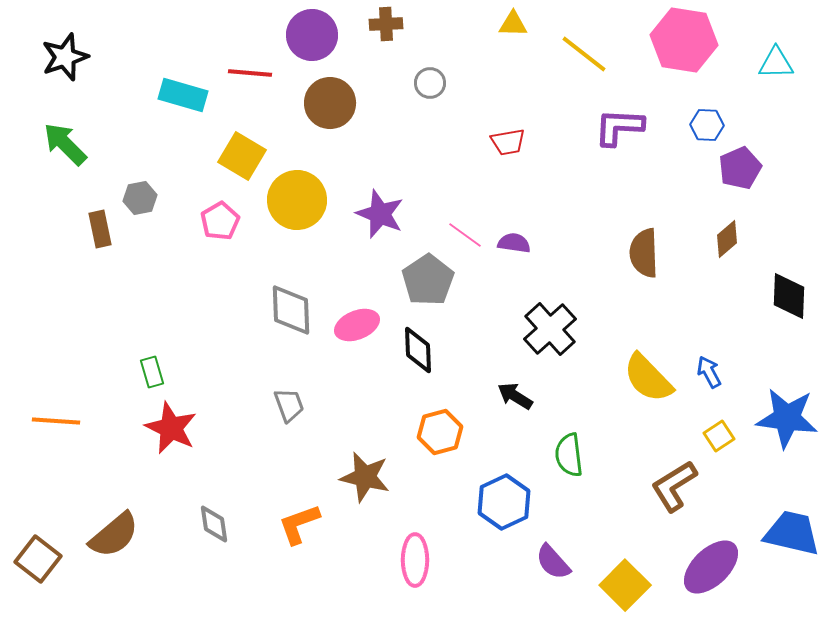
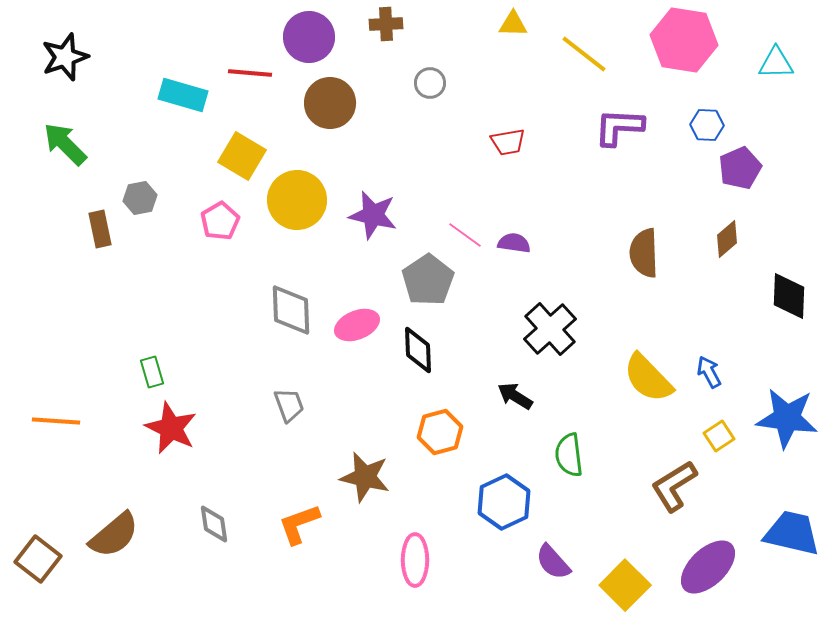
purple circle at (312, 35): moved 3 px left, 2 px down
purple star at (380, 214): moved 7 px left, 1 px down; rotated 9 degrees counterclockwise
purple ellipse at (711, 567): moved 3 px left
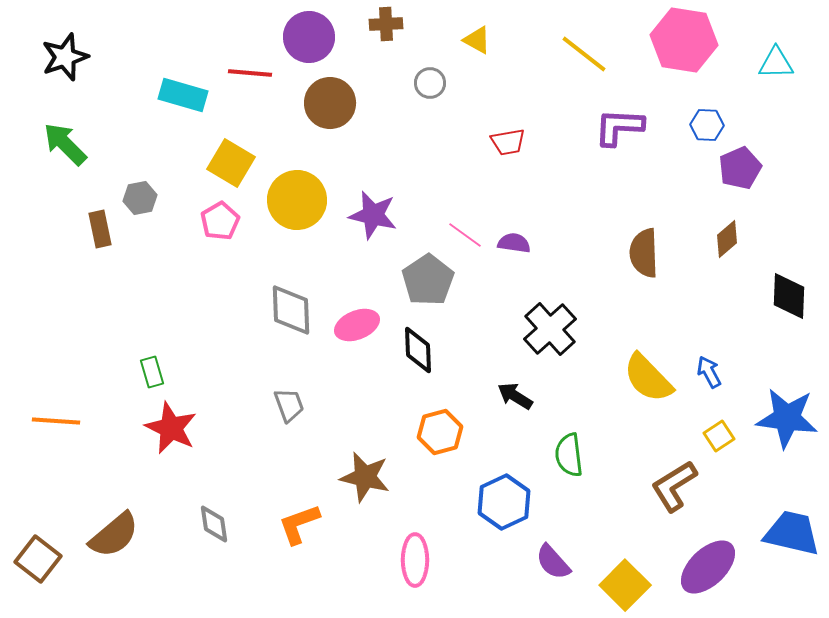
yellow triangle at (513, 24): moved 36 px left, 16 px down; rotated 28 degrees clockwise
yellow square at (242, 156): moved 11 px left, 7 px down
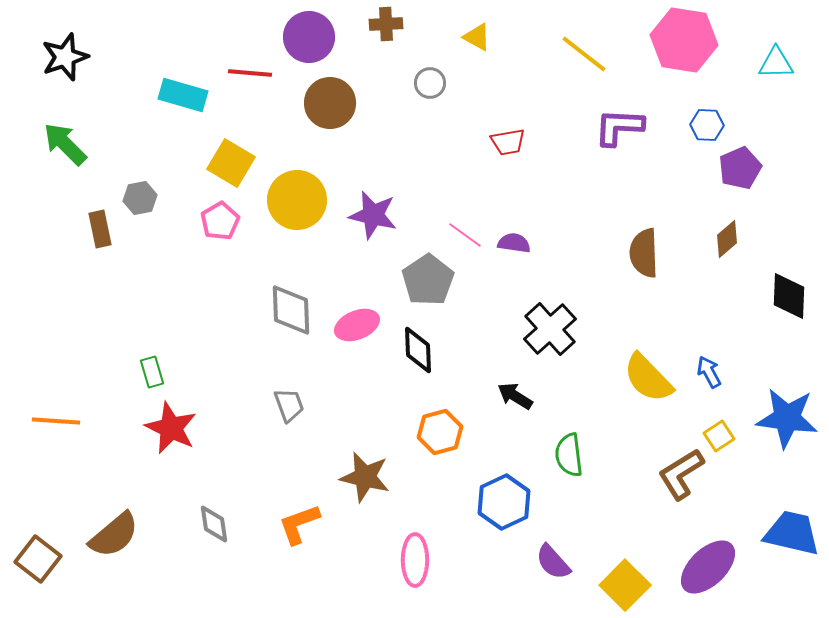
yellow triangle at (477, 40): moved 3 px up
brown L-shape at (674, 486): moved 7 px right, 12 px up
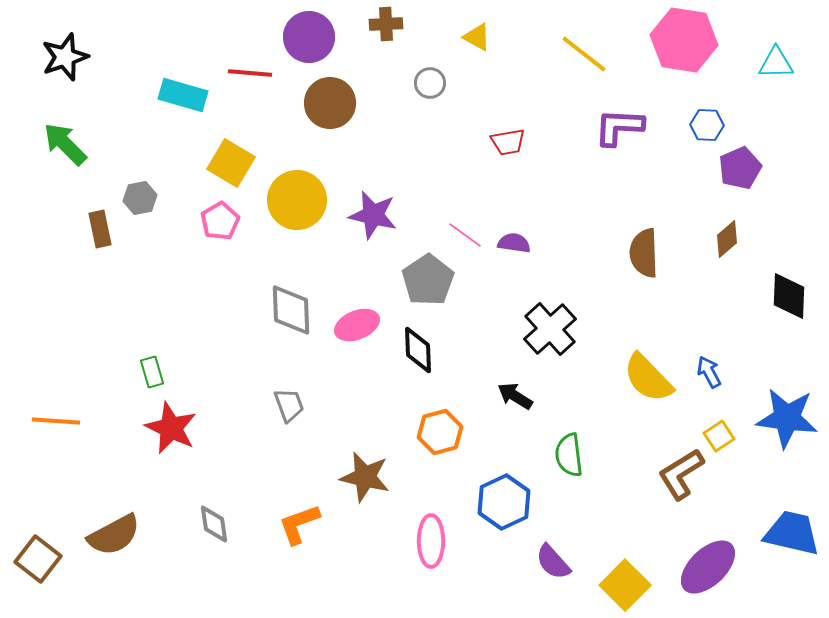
brown semicircle at (114, 535): rotated 12 degrees clockwise
pink ellipse at (415, 560): moved 16 px right, 19 px up
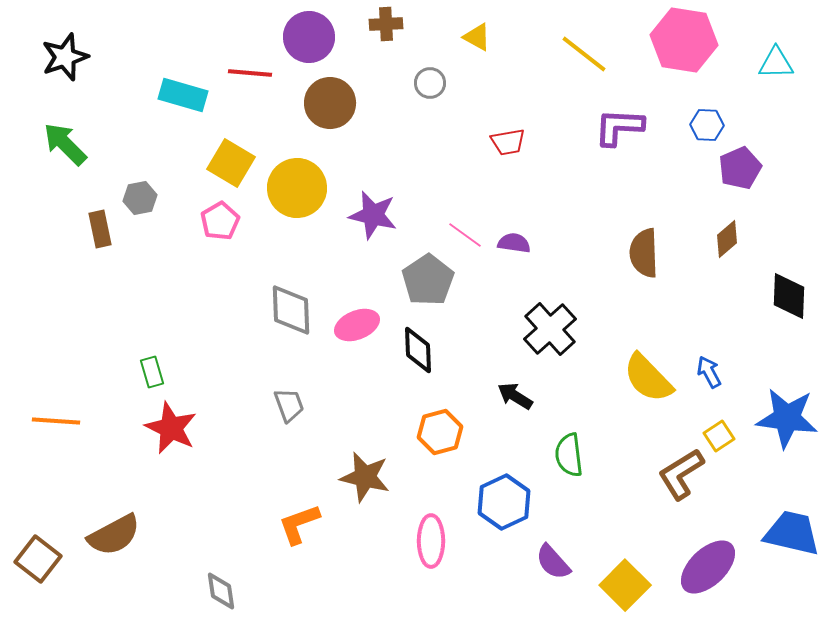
yellow circle at (297, 200): moved 12 px up
gray diamond at (214, 524): moved 7 px right, 67 px down
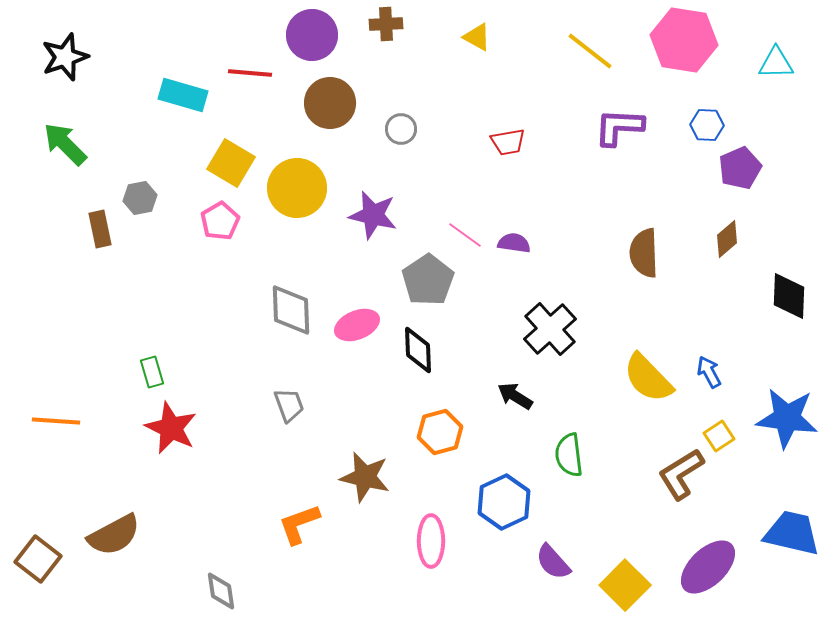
purple circle at (309, 37): moved 3 px right, 2 px up
yellow line at (584, 54): moved 6 px right, 3 px up
gray circle at (430, 83): moved 29 px left, 46 px down
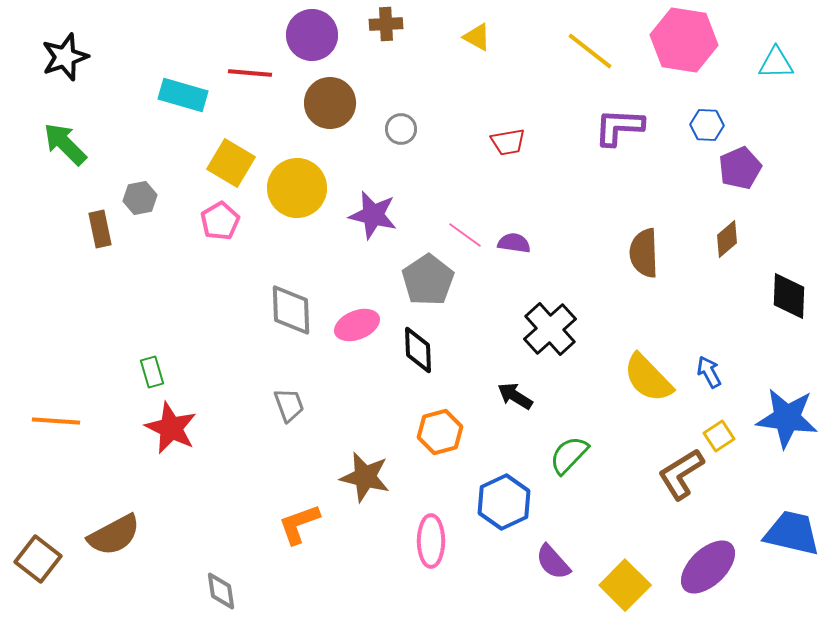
green semicircle at (569, 455): rotated 51 degrees clockwise
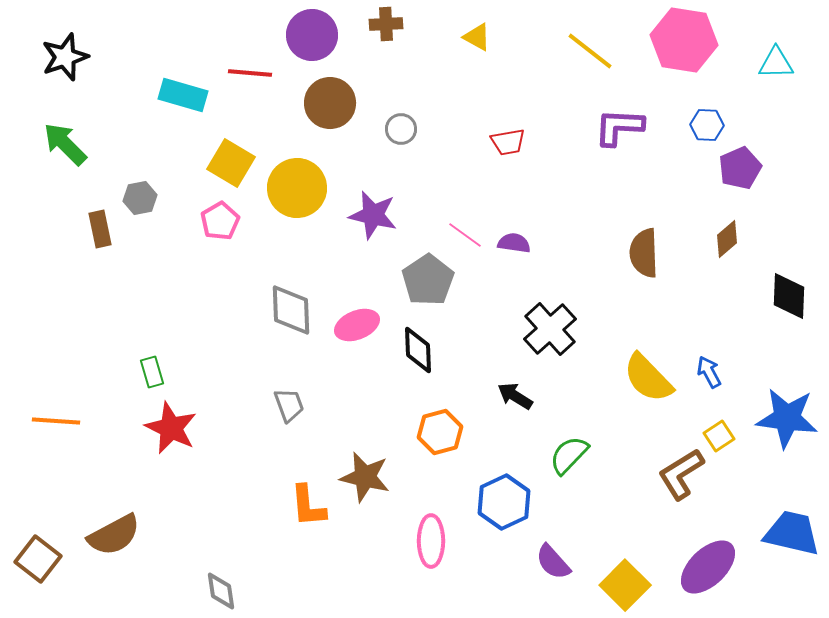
orange L-shape at (299, 524): moved 9 px right, 18 px up; rotated 75 degrees counterclockwise
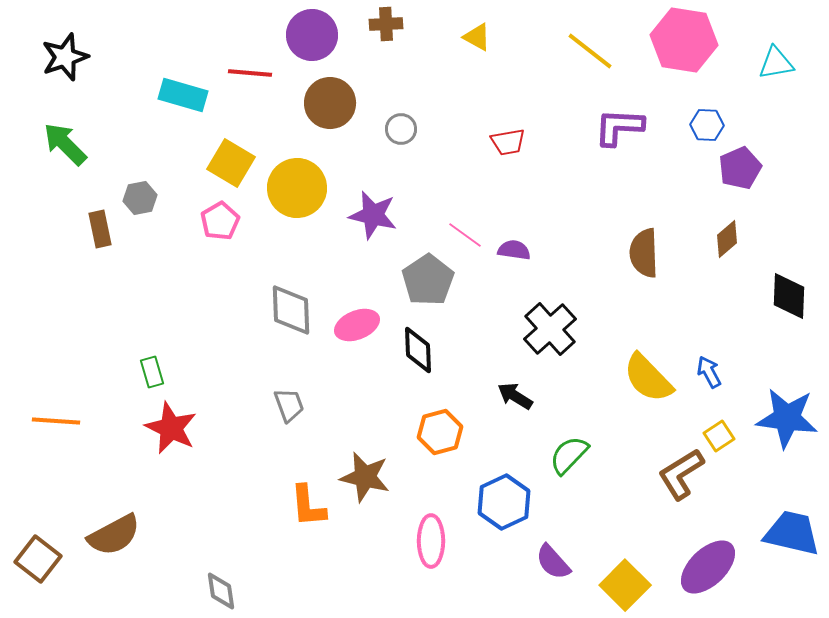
cyan triangle at (776, 63): rotated 9 degrees counterclockwise
purple semicircle at (514, 243): moved 7 px down
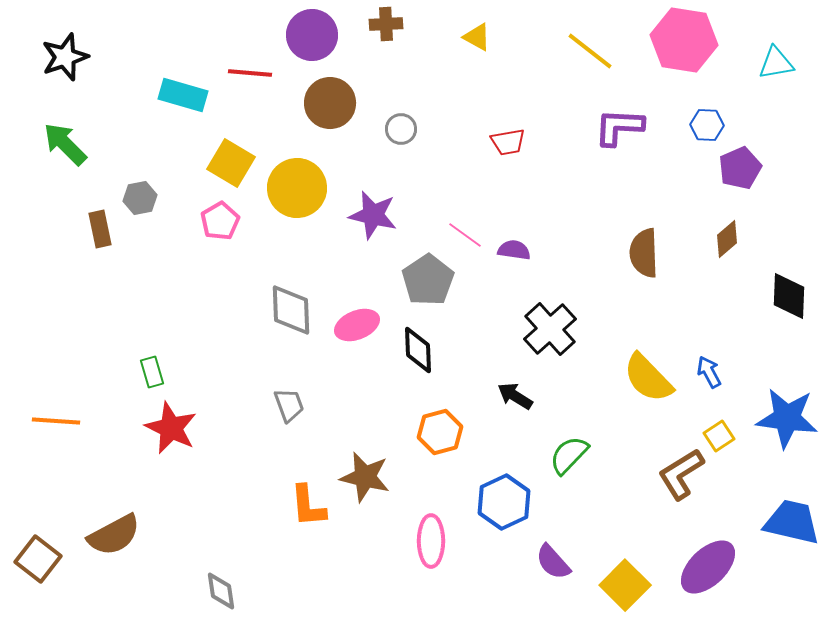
blue trapezoid at (792, 533): moved 11 px up
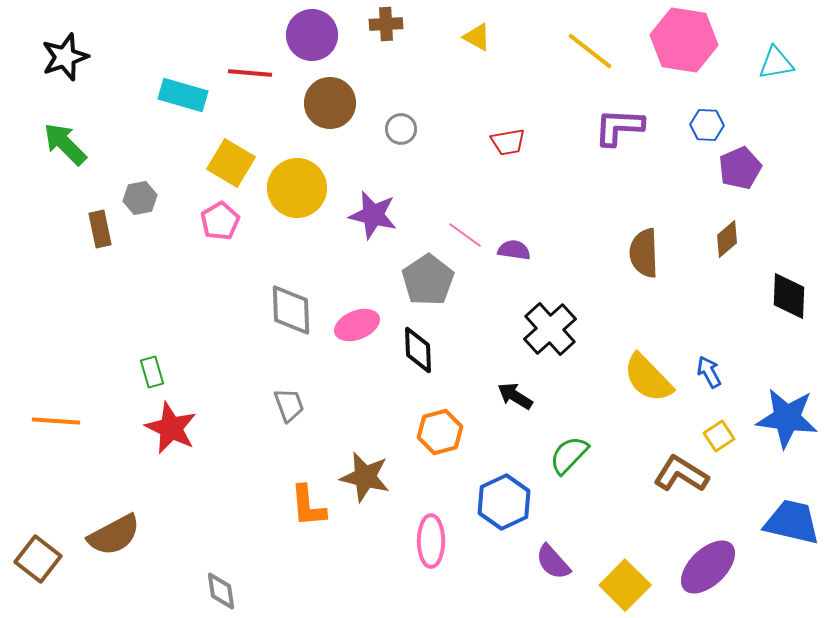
brown L-shape at (681, 474): rotated 64 degrees clockwise
